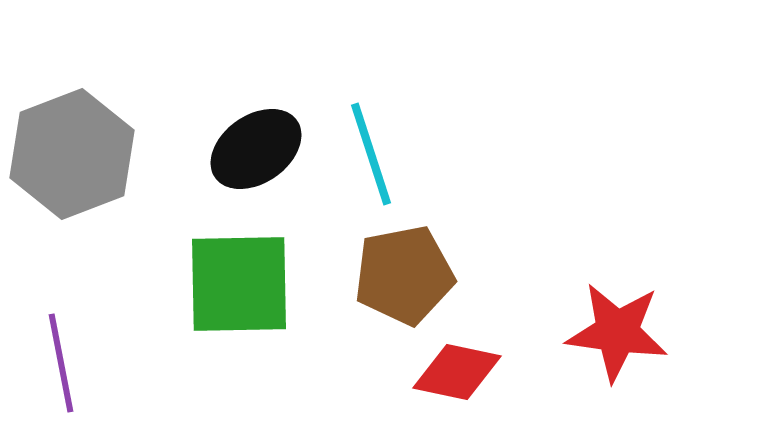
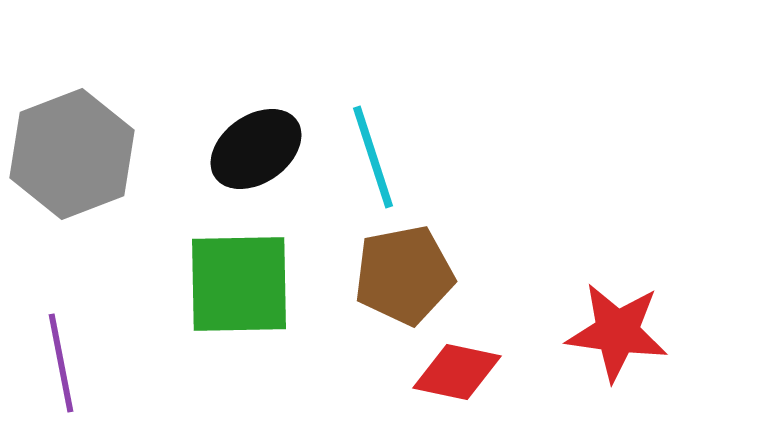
cyan line: moved 2 px right, 3 px down
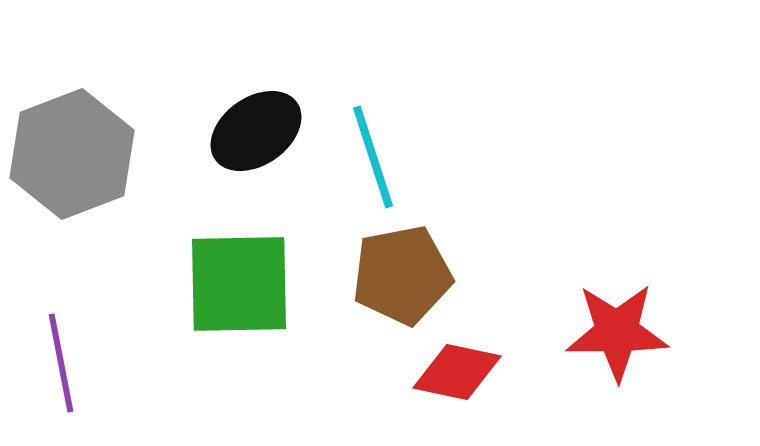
black ellipse: moved 18 px up
brown pentagon: moved 2 px left
red star: rotated 8 degrees counterclockwise
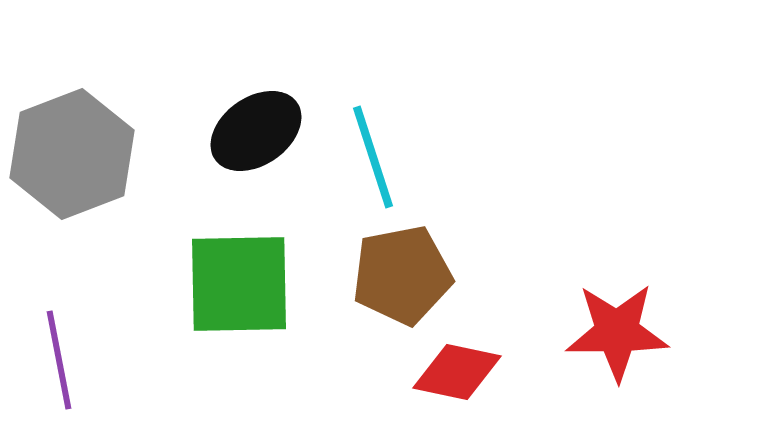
purple line: moved 2 px left, 3 px up
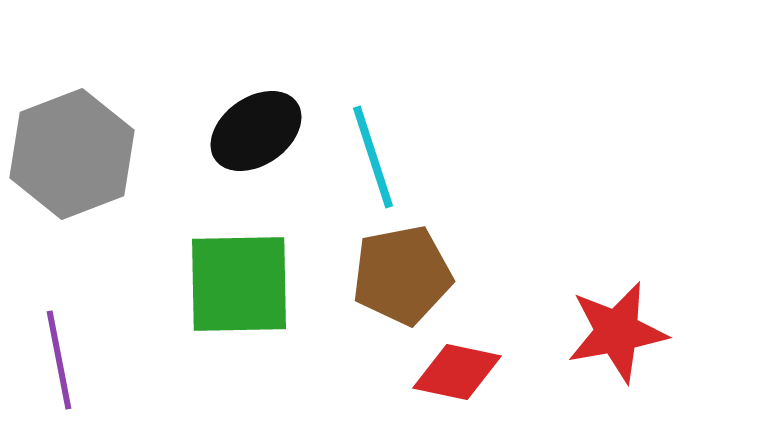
red star: rotated 10 degrees counterclockwise
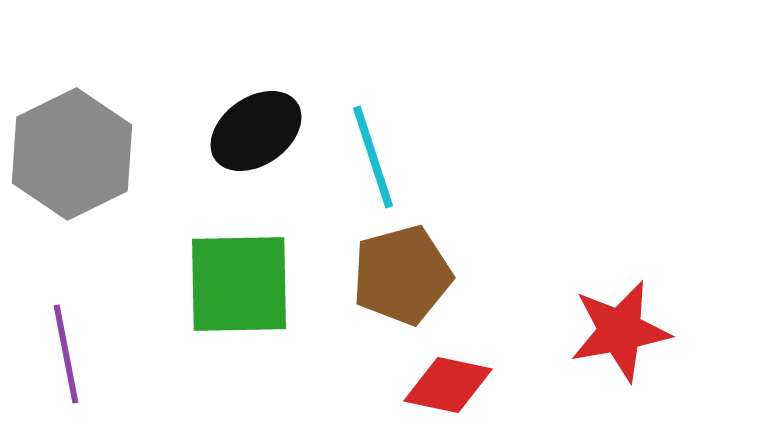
gray hexagon: rotated 5 degrees counterclockwise
brown pentagon: rotated 4 degrees counterclockwise
red star: moved 3 px right, 1 px up
purple line: moved 7 px right, 6 px up
red diamond: moved 9 px left, 13 px down
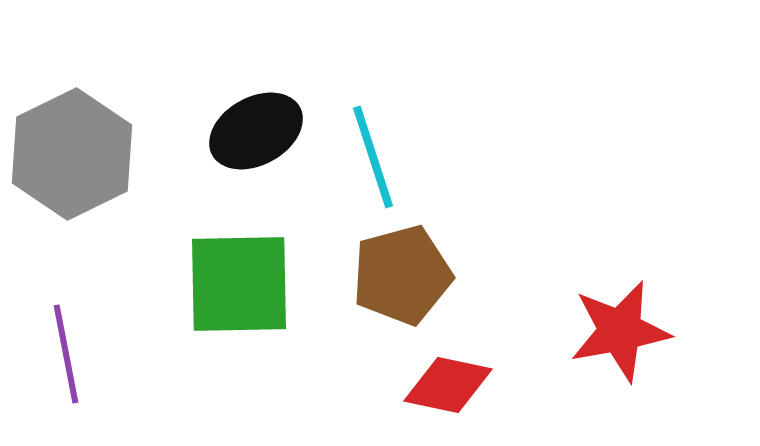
black ellipse: rotated 6 degrees clockwise
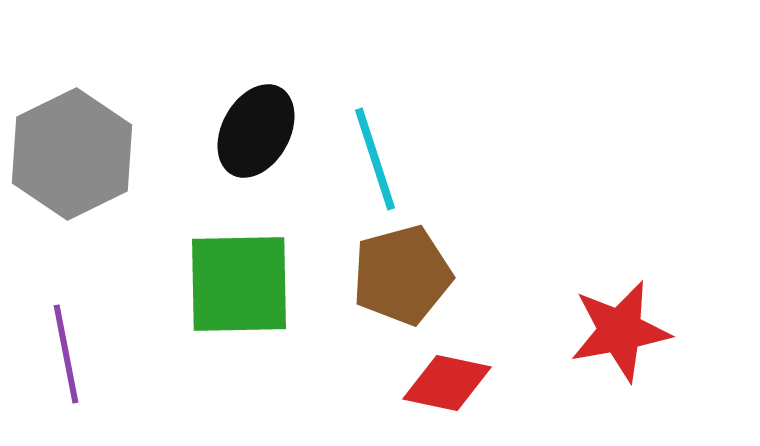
black ellipse: rotated 32 degrees counterclockwise
cyan line: moved 2 px right, 2 px down
red diamond: moved 1 px left, 2 px up
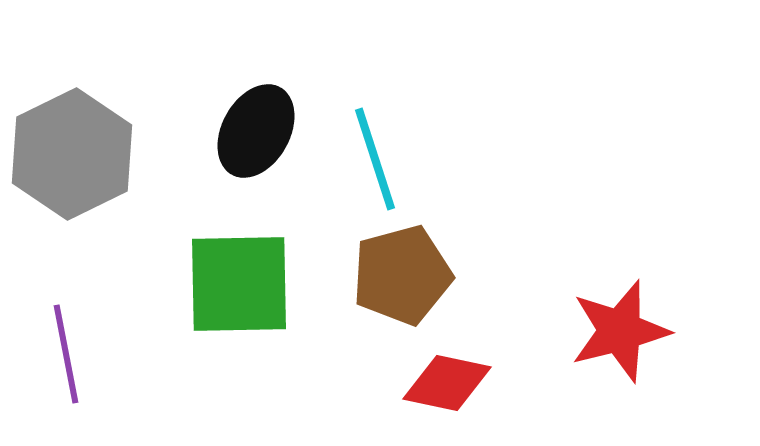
red star: rotated 4 degrees counterclockwise
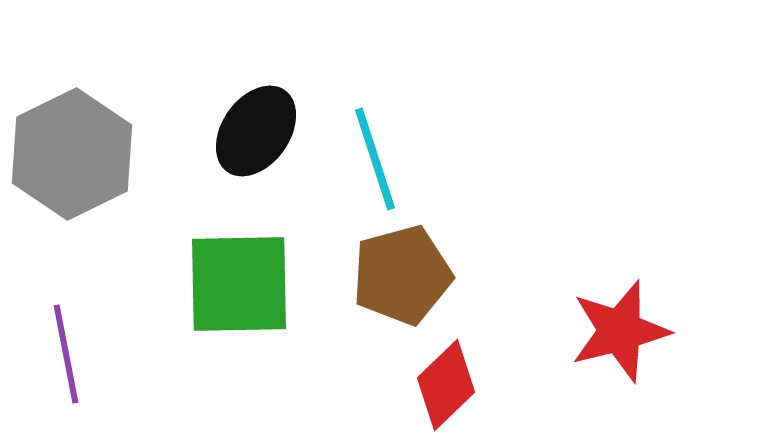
black ellipse: rotated 6 degrees clockwise
red diamond: moved 1 px left, 2 px down; rotated 56 degrees counterclockwise
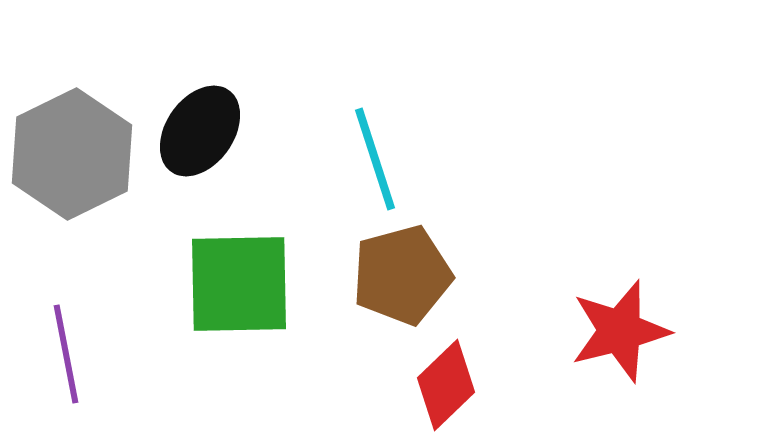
black ellipse: moved 56 px left
